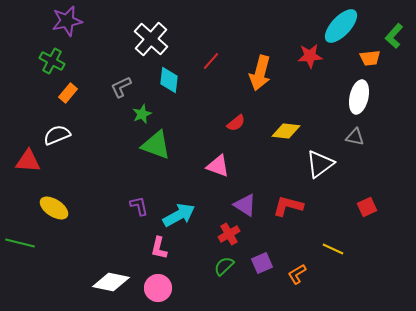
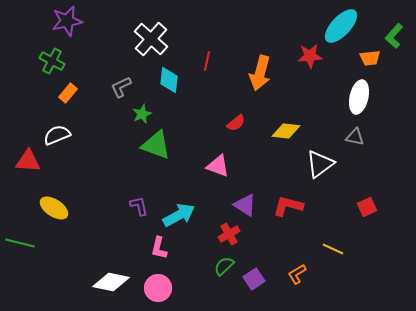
red line: moved 4 px left; rotated 30 degrees counterclockwise
purple square: moved 8 px left, 16 px down; rotated 10 degrees counterclockwise
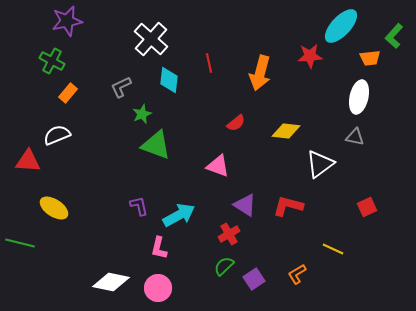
red line: moved 2 px right, 2 px down; rotated 24 degrees counterclockwise
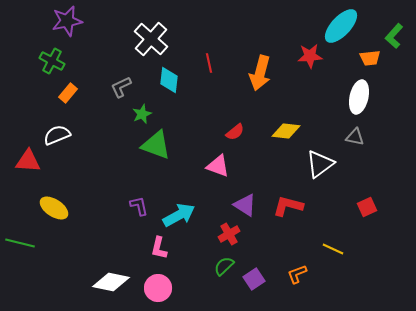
red semicircle: moved 1 px left, 9 px down
orange L-shape: rotated 10 degrees clockwise
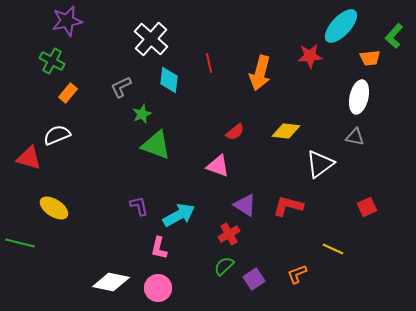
red triangle: moved 1 px right, 3 px up; rotated 12 degrees clockwise
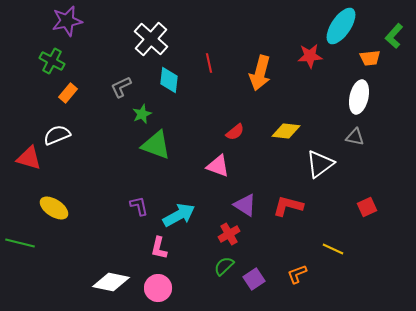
cyan ellipse: rotated 9 degrees counterclockwise
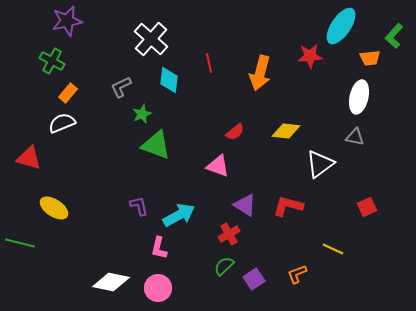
white semicircle: moved 5 px right, 12 px up
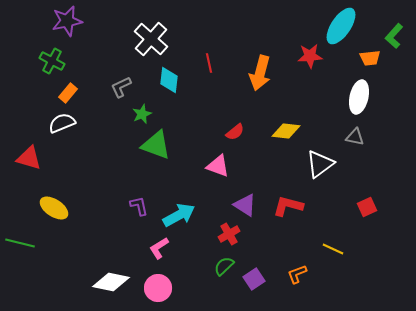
pink L-shape: rotated 45 degrees clockwise
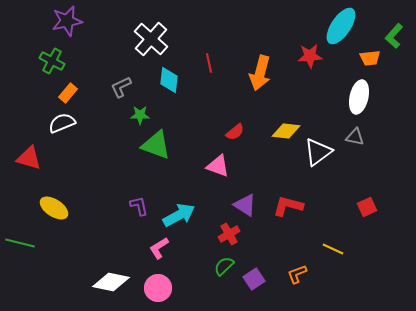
green star: moved 2 px left, 1 px down; rotated 24 degrees clockwise
white triangle: moved 2 px left, 12 px up
